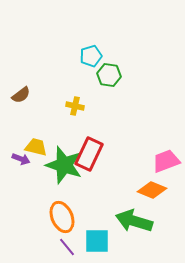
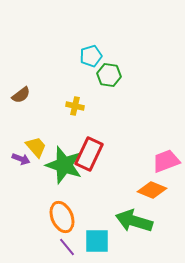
yellow trapezoid: rotated 35 degrees clockwise
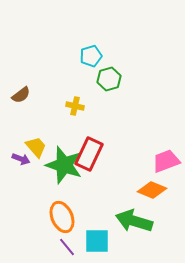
green hexagon: moved 4 px down; rotated 25 degrees counterclockwise
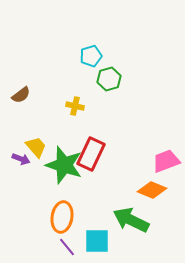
red rectangle: moved 2 px right
orange ellipse: rotated 32 degrees clockwise
green arrow: moved 3 px left, 1 px up; rotated 9 degrees clockwise
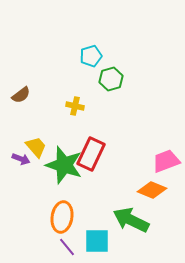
green hexagon: moved 2 px right
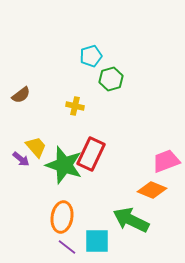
purple arrow: rotated 18 degrees clockwise
purple line: rotated 12 degrees counterclockwise
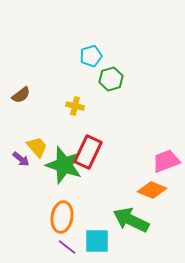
yellow trapezoid: moved 1 px right
red rectangle: moved 3 px left, 2 px up
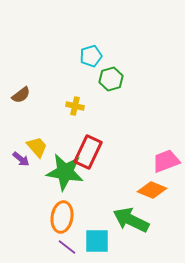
green star: moved 1 px right, 7 px down; rotated 9 degrees counterclockwise
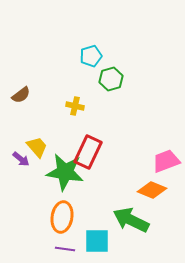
purple line: moved 2 px left, 2 px down; rotated 30 degrees counterclockwise
